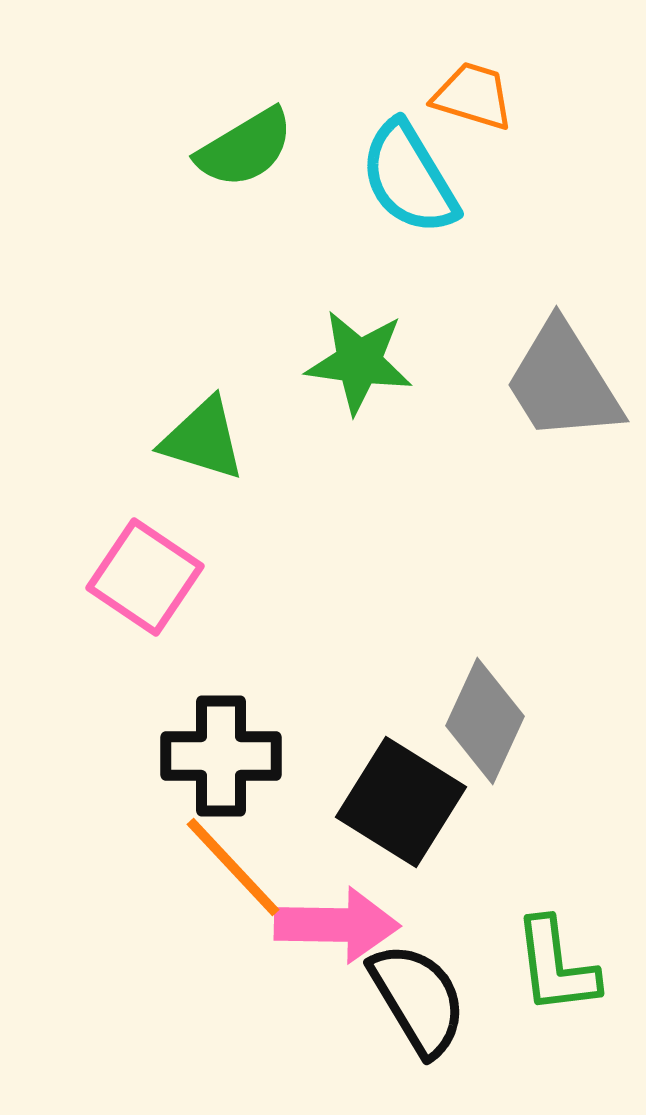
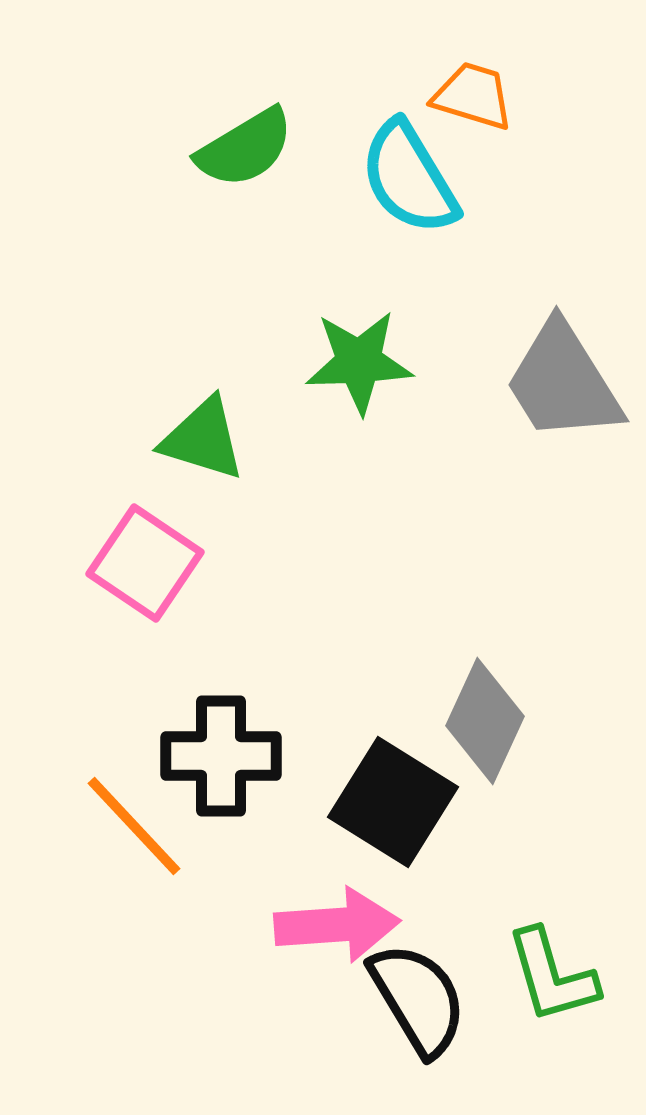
green star: rotated 10 degrees counterclockwise
pink square: moved 14 px up
black square: moved 8 px left
orange line: moved 99 px left, 41 px up
pink arrow: rotated 5 degrees counterclockwise
green L-shape: moved 4 px left, 10 px down; rotated 9 degrees counterclockwise
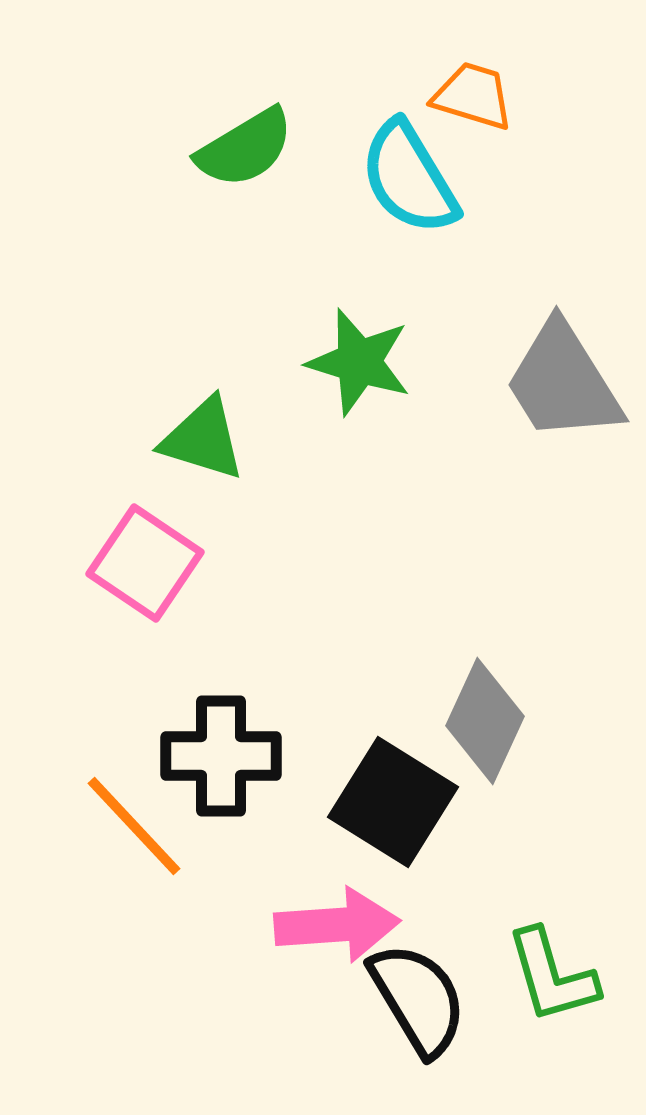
green star: rotated 19 degrees clockwise
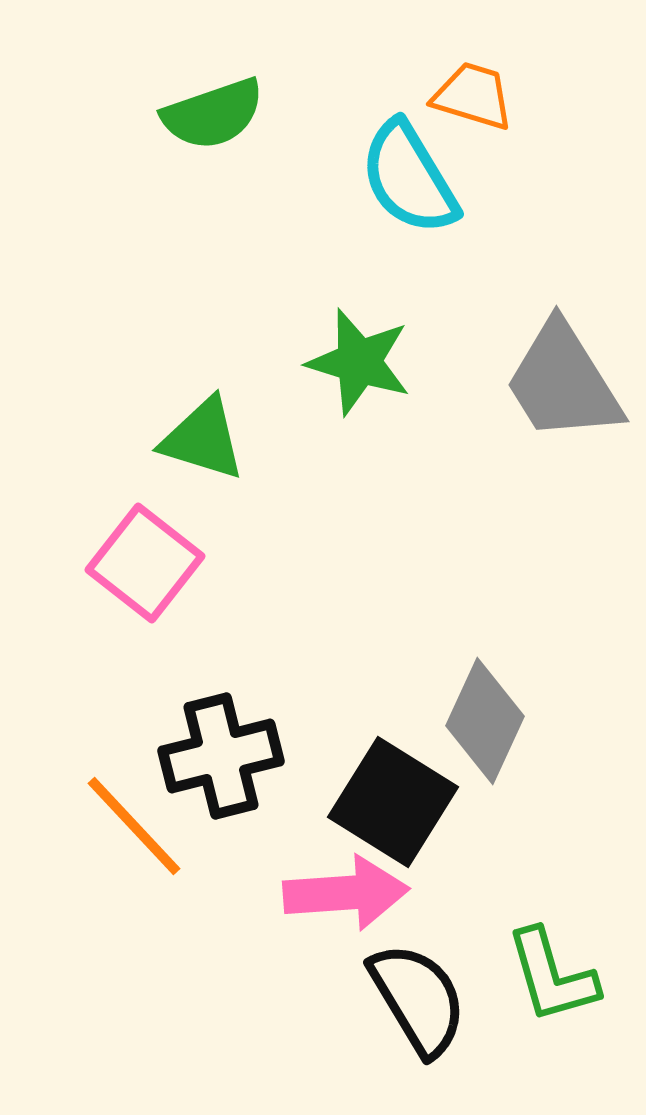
green semicircle: moved 32 px left, 34 px up; rotated 12 degrees clockwise
pink square: rotated 4 degrees clockwise
black cross: rotated 14 degrees counterclockwise
pink arrow: moved 9 px right, 32 px up
